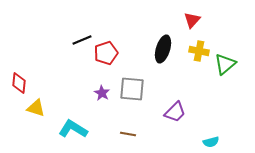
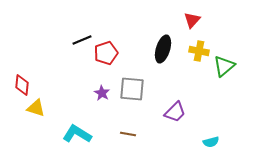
green triangle: moved 1 px left, 2 px down
red diamond: moved 3 px right, 2 px down
cyan L-shape: moved 4 px right, 5 px down
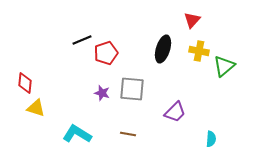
red diamond: moved 3 px right, 2 px up
purple star: rotated 14 degrees counterclockwise
cyan semicircle: moved 3 px up; rotated 70 degrees counterclockwise
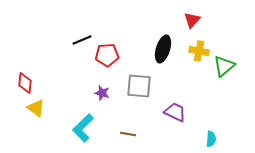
red pentagon: moved 1 px right, 2 px down; rotated 15 degrees clockwise
gray square: moved 7 px right, 3 px up
yellow triangle: rotated 18 degrees clockwise
purple trapezoid: rotated 110 degrees counterclockwise
cyan L-shape: moved 6 px right, 6 px up; rotated 76 degrees counterclockwise
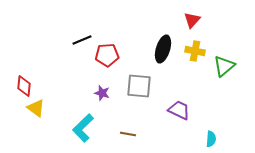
yellow cross: moved 4 px left
red diamond: moved 1 px left, 3 px down
purple trapezoid: moved 4 px right, 2 px up
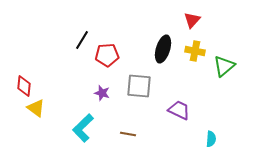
black line: rotated 36 degrees counterclockwise
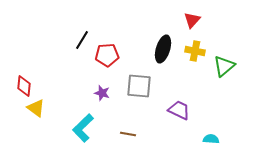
cyan semicircle: rotated 91 degrees counterclockwise
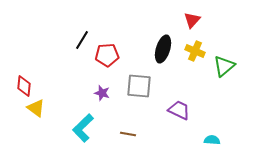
yellow cross: rotated 12 degrees clockwise
cyan semicircle: moved 1 px right, 1 px down
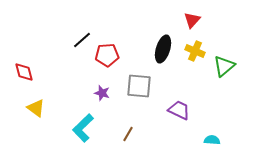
black line: rotated 18 degrees clockwise
red diamond: moved 14 px up; rotated 20 degrees counterclockwise
brown line: rotated 70 degrees counterclockwise
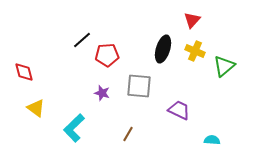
cyan L-shape: moved 9 px left
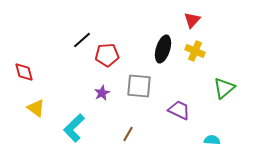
green triangle: moved 22 px down
purple star: rotated 28 degrees clockwise
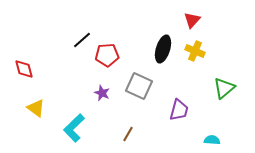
red diamond: moved 3 px up
gray square: rotated 20 degrees clockwise
purple star: rotated 21 degrees counterclockwise
purple trapezoid: rotated 80 degrees clockwise
